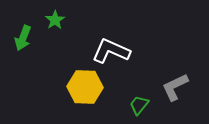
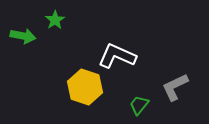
green arrow: moved 2 px up; rotated 100 degrees counterclockwise
white L-shape: moved 6 px right, 5 px down
yellow hexagon: rotated 16 degrees clockwise
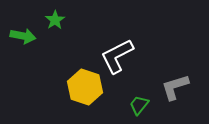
white L-shape: rotated 51 degrees counterclockwise
gray L-shape: rotated 8 degrees clockwise
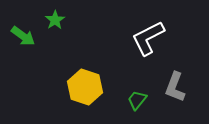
green arrow: rotated 25 degrees clockwise
white L-shape: moved 31 px right, 18 px up
gray L-shape: rotated 52 degrees counterclockwise
green trapezoid: moved 2 px left, 5 px up
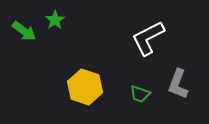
green arrow: moved 1 px right, 5 px up
gray L-shape: moved 3 px right, 3 px up
green trapezoid: moved 3 px right, 6 px up; rotated 110 degrees counterclockwise
